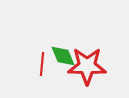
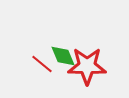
red line: rotated 55 degrees counterclockwise
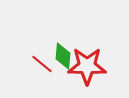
green diamond: rotated 28 degrees clockwise
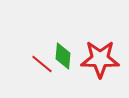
red star: moved 13 px right, 7 px up
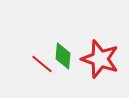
red star: rotated 18 degrees clockwise
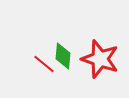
red line: moved 2 px right
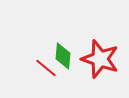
red line: moved 2 px right, 4 px down
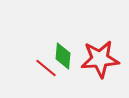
red star: rotated 24 degrees counterclockwise
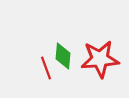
red line: rotated 30 degrees clockwise
